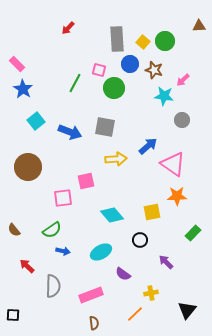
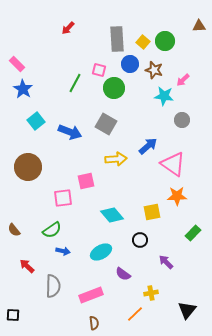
gray square at (105, 127): moved 1 px right, 3 px up; rotated 20 degrees clockwise
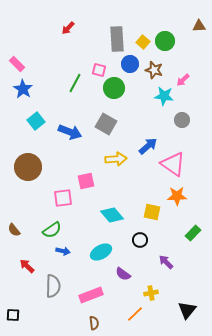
yellow square at (152, 212): rotated 24 degrees clockwise
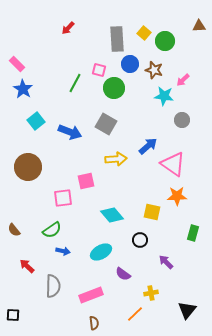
yellow square at (143, 42): moved 1 px right, 9 px up
green rectangle at (193, 233): rotated 28 degrees counterclockwise
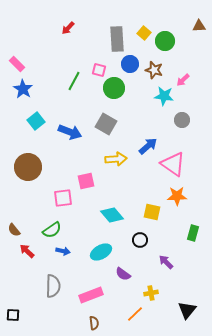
green line at (75, 83): moved 1 px left, 2 px up
red arrow at (27, 266): moved 15 px up
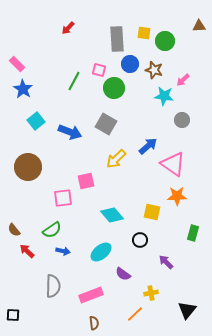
yellow square at (144, 33): rotated 32 degrees counterclockwise
yellow arrow at (116, 159): rotated 140 degrees clockwise
cyan ellipse at (101, 252): rotated 10 degrees counterclockwise
